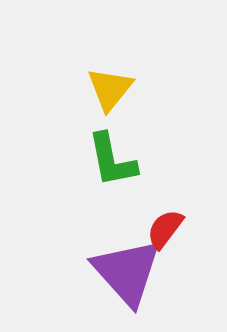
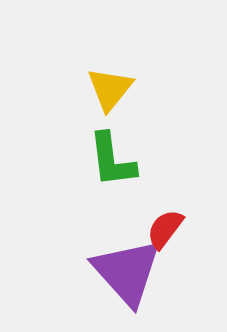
green L-shape: rotated 4 degrees clockwise
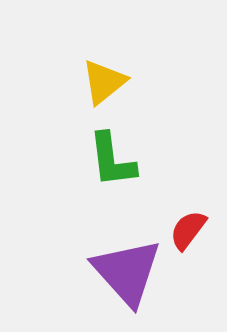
yellow triangle: moved 6 px left, 7 px up; rotated 12 degrees clockwise
red semicircle: moved 23 px right, 1 px down
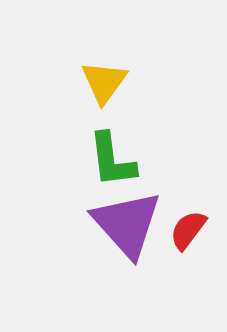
yellow triangle: rotated 15 degrees counterclockwise
purple triangle: moved 48 px up
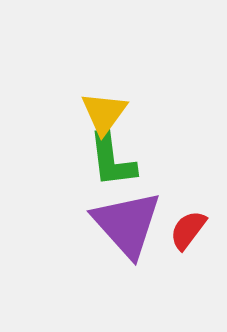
yellow triangle: moved 31 px down
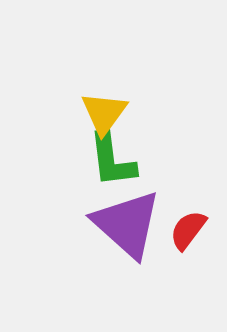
purple triangle: rotated 6 degrees counterclockwise
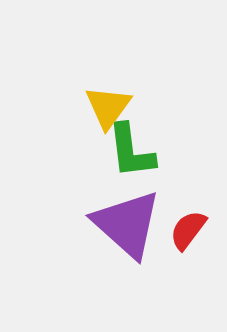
yellow triangle: moved 4 px right, 6 px up
green L-shape: moved 19 px right, 9 px up
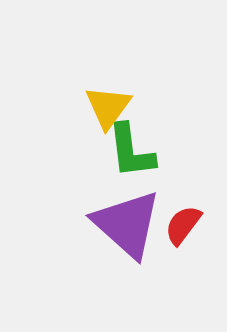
red semicircle: moved 5 px left, 5 px up
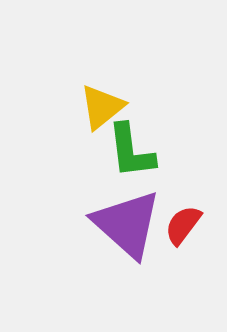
yellow triangle: moved 6 px left; rotated 15 degrees clockwise
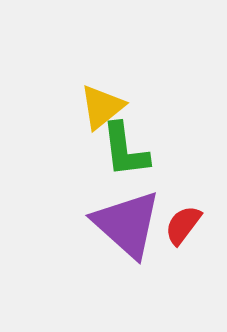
green L-shape: moved 6 px left, 1 px up
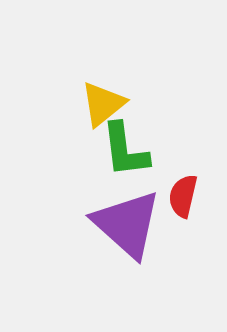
yellow triangle: moved 1 px right, 3 px up
red semicircle: moved 29 px up; rotated 24 degrees counterclockwise
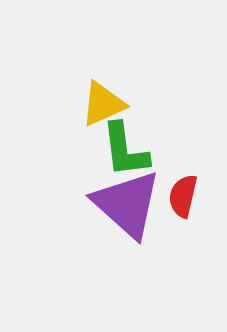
yellow triangle: rotated 15 degrees clockwise
purple triangle: moved 20 px up
